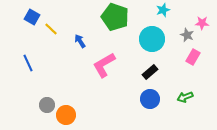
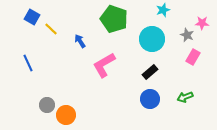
green pentagon: moved 1 px left, 2 px down
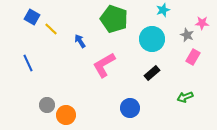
black rectangle: moved 2 px right, 1 px down
blue circle: moved 20 px left, 9 px down
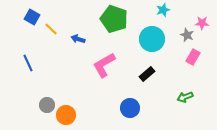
blue arrow: moved 2 px left, 2 px up; rotated 40 degrees counterclockwise
black rectangle: moved 5 px left, 1 px down
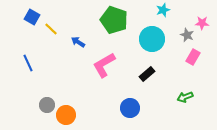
green pentagon: moved 1 px down
blue arrow: moved 3 px down; rotated 16 degrees clockwise
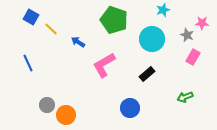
blue square: moved 1 px left
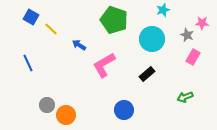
blue arrow: moved 1 px right, 3 px down
blue circle: moved 6 px left, 2 px down
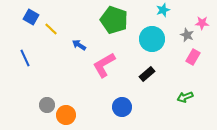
blue line: moved 3 px left, 5 px up
blue circle: moved 2 px left, 3 px up
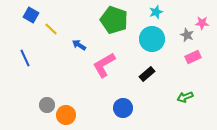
cyan star: moved 7 px left, 2 px down
blue square: moved 2 px up
pink rectangle: rotated 35 degrees clockwise
blue circle: moved 1 px right, 1 px down
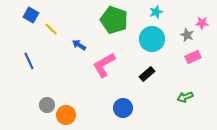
blue line: moved 4 px right, 3 px down
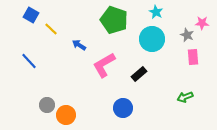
cyan star: rotated 24 degrees counterclockwise
pink rectangle: rotated 70 degrees counterclockwise
blue line: rotated 18 degrees counterclockwise
black rectangle: moved 8 px left
